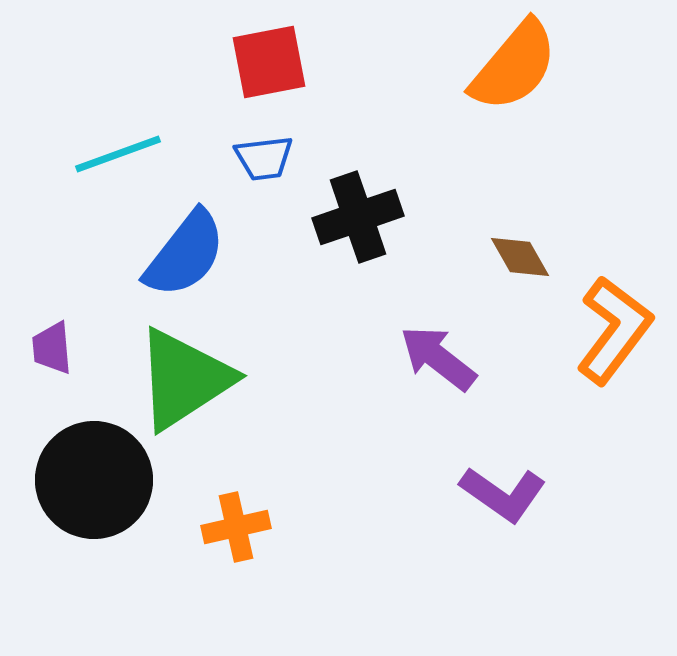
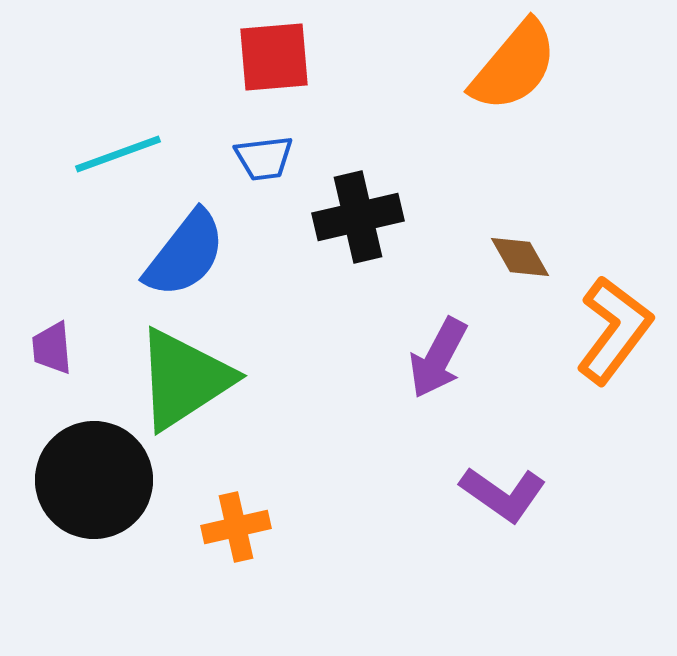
red square: moved 5 px right, 5 px up; rotated 6 degrees clockwise
black cross: rotated 6 degrees clockwise
purple arrow: rotated 100 degrees counterclockwise
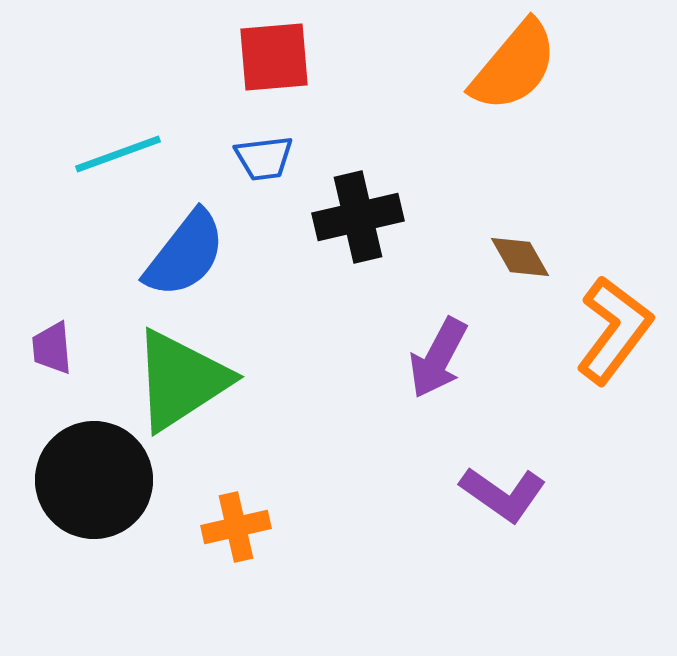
green triangle: moved 3 px left, 1 px down
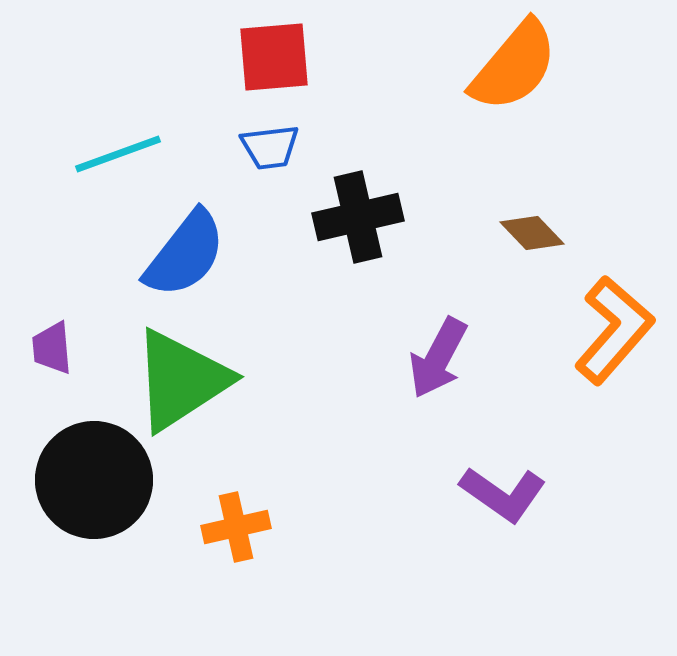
blue trapezoid: moved 6 px right, 11 px up
brown diamond: moved 12 px right, 24 px up; rotated 14 degrees counterclockwise
orange L-shape: rotated 4 degrees clockwise
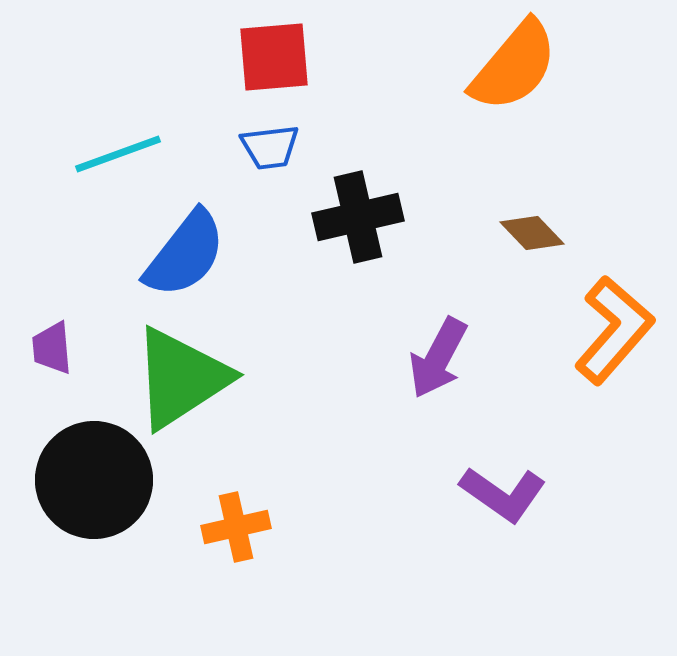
green triangle: moved 2 px up
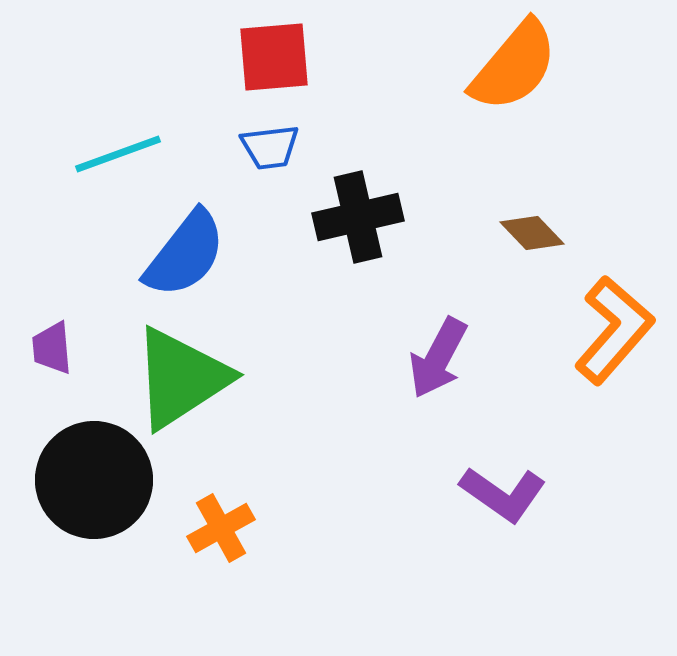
orange cross: moved 15 px left, 1 px down; rotated 16 degrees counterclockwise
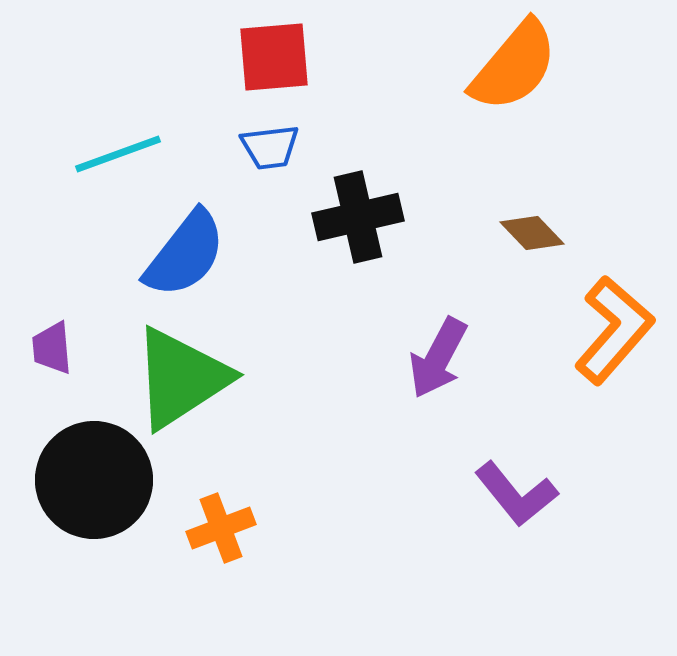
purple L-shape: moved 13 px right; rotated 16 degrees clockwise
orange cross: rotated 8 degrees clockwise
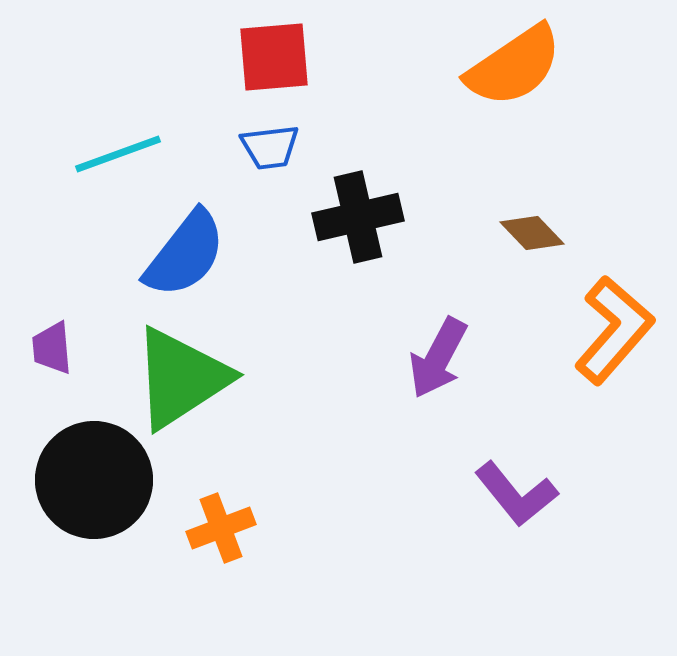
orange semicircle: rotated 16 degrees clockwise
